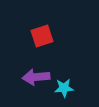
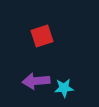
purple arrow: moved 4 px down
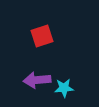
purple arrow: moved 1 px right, 1 px up
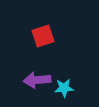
red square: moved 1 px right
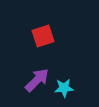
purple arrow: rotated 140 degrees clockwise
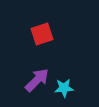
red square: moved 1 px left, 2 px up
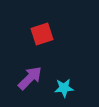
purple arrow: moved 7 px left, 2 px up
